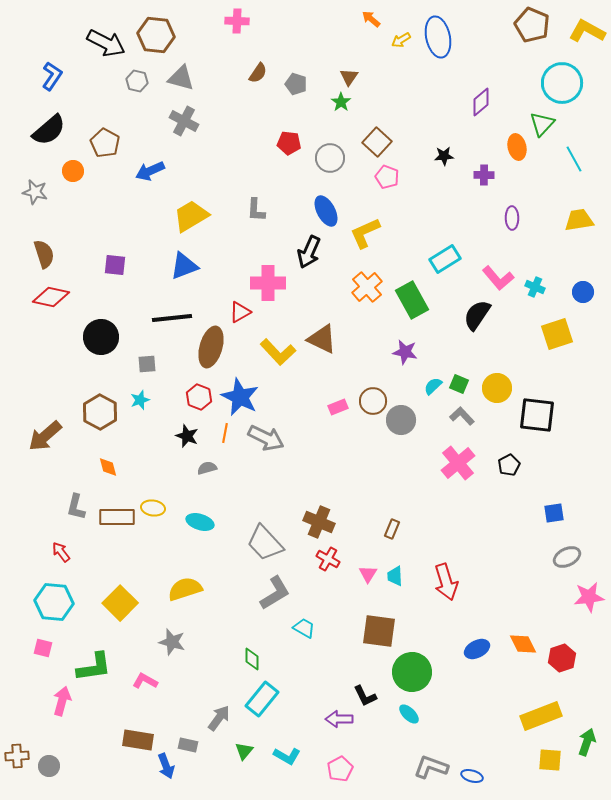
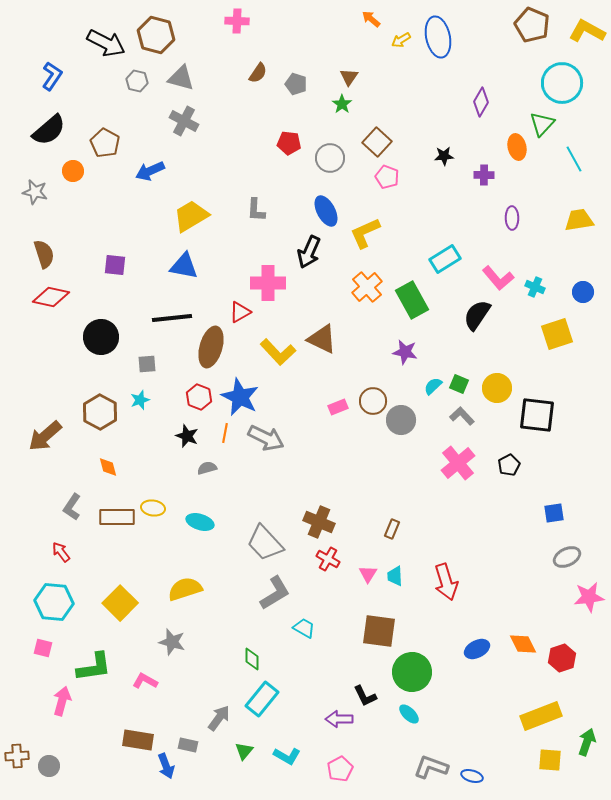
brown hexagon at (156, 35): rotated 9 degrees clockwise
green star at (341, 102): moved 1 px right, 2 px down
purple diamond at (481, 102): rotated 20 degrees counterclockwise
blue triangle at (184, 266): rotated 32 degrees clockwise
gray L-shape at (76, 507): moved 4 px left; rotated 20 degrees clockwise
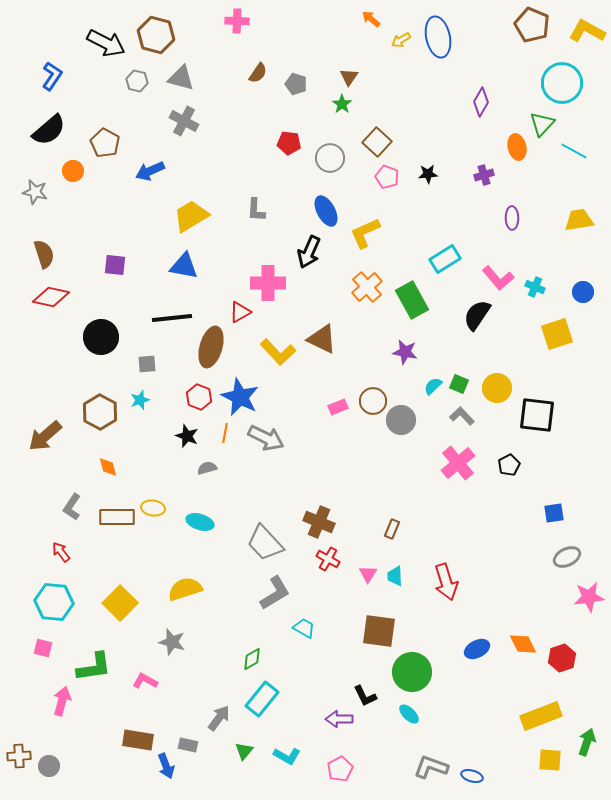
black star at (444, 156): moved 16 px left, 18 px down
cyan line at (574, 159): moved 8 px up; rotated 32 degrees counterclockwise
purple cross at (484, 175): rotated 18 degrees counterclockwise
green diamond at (252, 659): rotated 60 degrees clockwise
brown cross at (17, 756): moved 2 px right
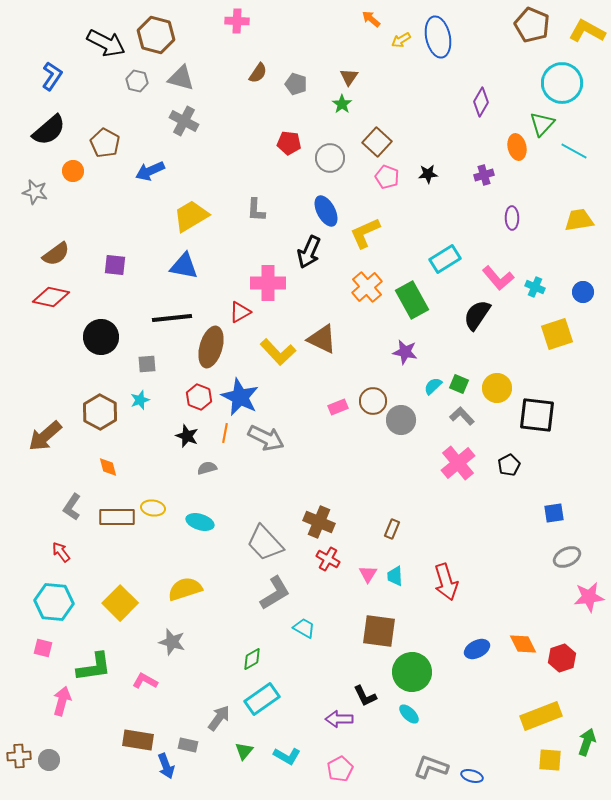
brown semicircle at (44, 254): moved 12 px right; rotated 72 degrees clockwise
cyan rectangle at (262, 699): rotated 16 degrees clockwise
gray circle at (49, 766): moved 6 px up
